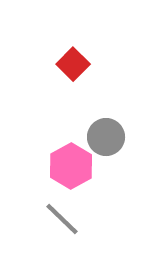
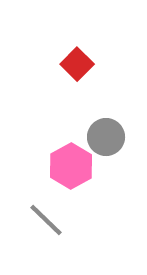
red square: moved 4 px right
gray line: moved 16 px left, 1 px down
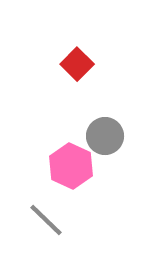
gray circle: moved 1 px left, 1 px up
pink hexagon: rotated 6 degrees counterclockwise
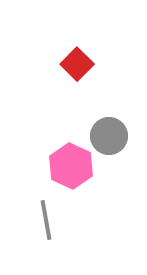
gray circle: moved 4 px right
gray line: rotated 36 degrees clockwise
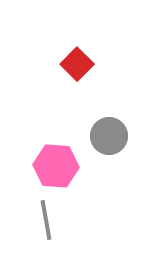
pink hexagon: moved 15 px left; rotated 21 degrees counterclockwise
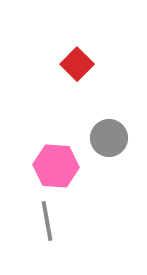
gray circle: moved 2 px down
gray line: moved 1 px right, 1 px down
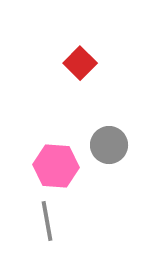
red square: moved 3 px right, 1 px up
gray circle: moved 7 px down
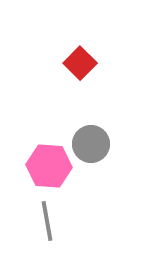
gray circle: moved 18 px left, 1 px up
pink hexagon: moved 7 px left
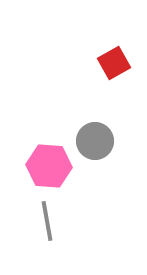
red square: moved 34 px right; rotated 16 degrees clockwise
gray circle: moved 4 px right, 3 px up
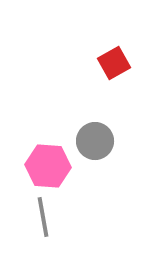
pink hexagon: moved 1 px left
gray line: moved 4 px left, 4 px up
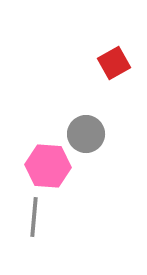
gray circle: moved 9 px left, 7 px up
gray line: moved 9 px left; rotated 15 degrees clockwise
